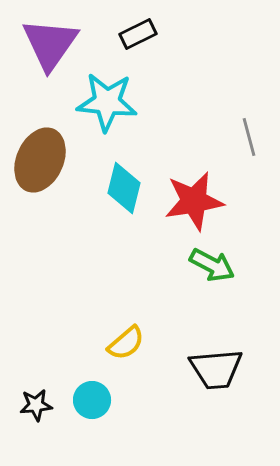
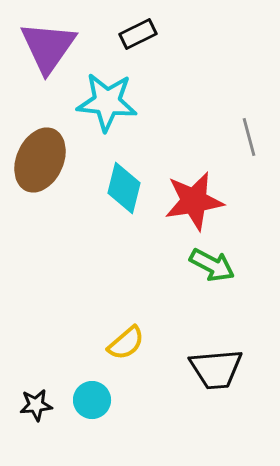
purple triangle: moved 2 px left, 3 px down
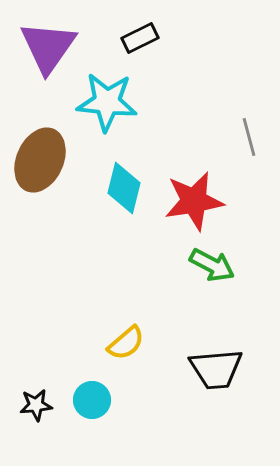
black rectangle: moved 2 px right, 4 px down
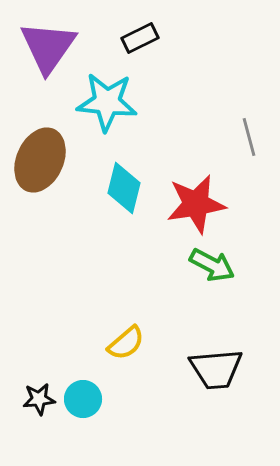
red star: moved 2 px right, 3 px down
cyan circle: moved 9 px left, 1 px up
black star: moved 3 px right, 6 px up
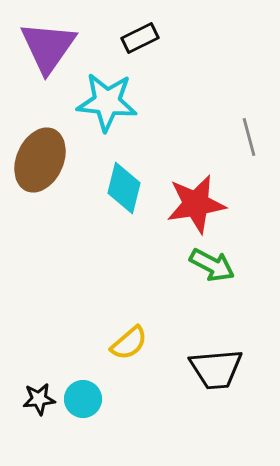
yellow semicircle: moved 3 px right
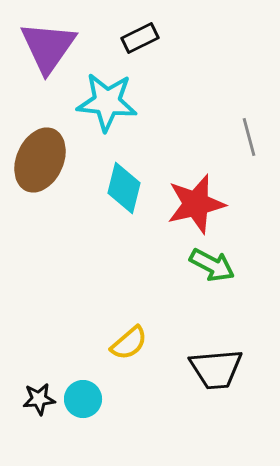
red star: rotated 4 degrees counterclockwise
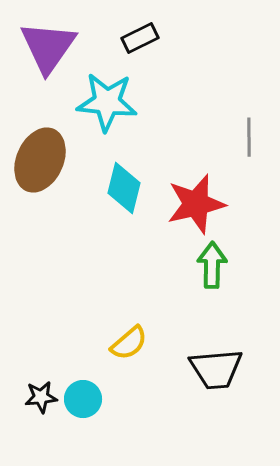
gray line: rotated 15 degrees clockwise
green arrow: rotated 117 degrees counterclockwise
black star: moved 2 px right, 2 px up
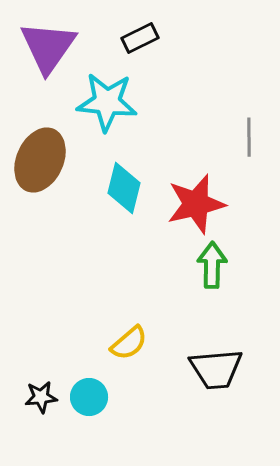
cyan circle: moved 6 px right, 2 px up
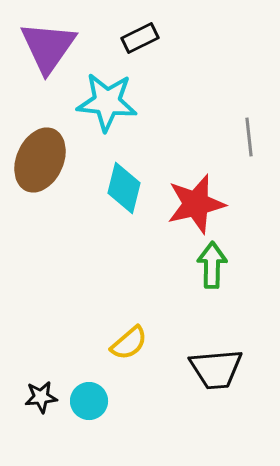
gray line: rotated 6 degrees counterclockwise
cyan circle: moved 4 px down
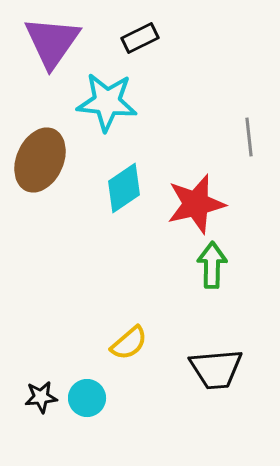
purple triangle: moved 4 px right, 5 px up
cyan diamond: rotated 42 degrees clockwise
cyan circle: moved 2 px left, 3 px up
